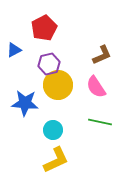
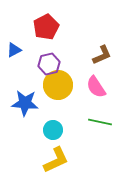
red pentagon: moved 2 px right, 1 px up
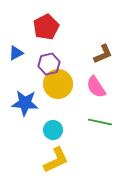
blue triangle: moved 2 px right, 3 px down
brown L-shape: moved 1 px right, 1 px up
yellow circle: moved 1 px up
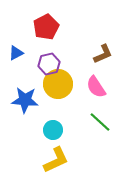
blue star: moved 3 px up
green line: rotated 30 degrees clockwise
